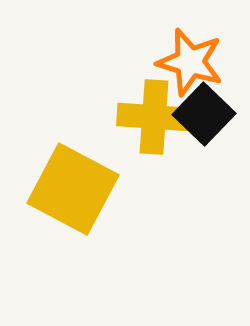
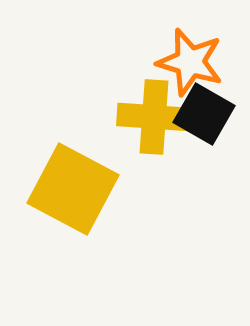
black square: rotated 14 degrees counterclockwise
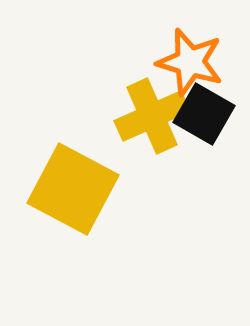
yellow cross: moved 2 px left, 1 px up; rotated 28 degrees counterclockwise
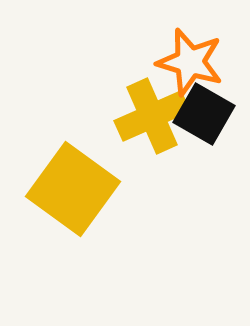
yellow square: rotated 8 degrees clockwise
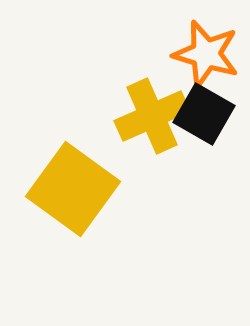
orange star: moved 16 px right, 8 px up
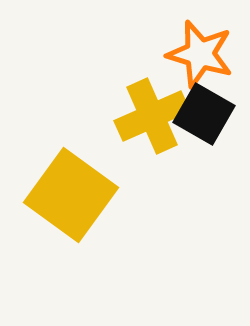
orange star: moved 6 px left
yellow square: moved 2 px left, 6 px down
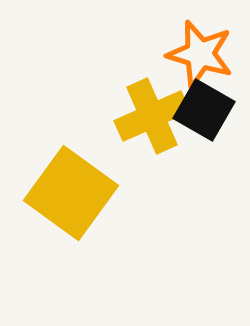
black square: moved 4 px up
yellow square: moved 2 px up
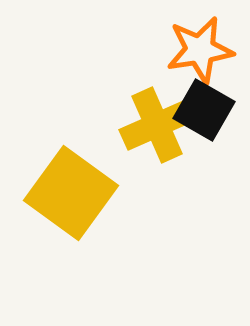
orange star: moved 4 px up; rotated 26 degrees counterclockwise
yellow cross: moved 5 px right, 9 px down
